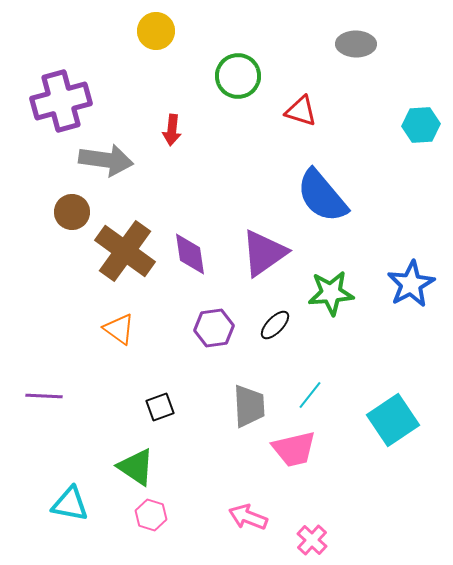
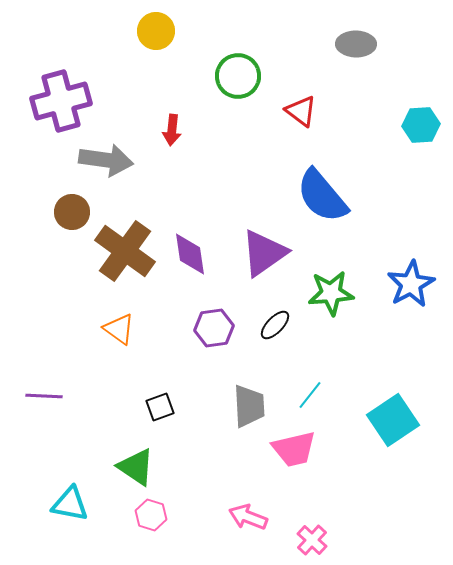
red triangle: rotated 20 degrees clockwise
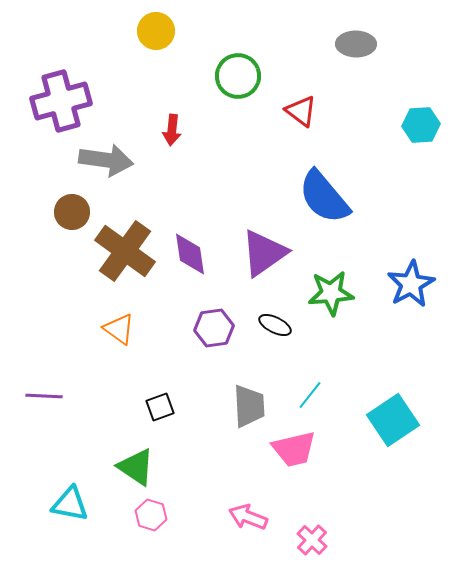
blue semicircle: moved 2 px right, 1 px down
black ellipse: rotated 72 degrees clockwise
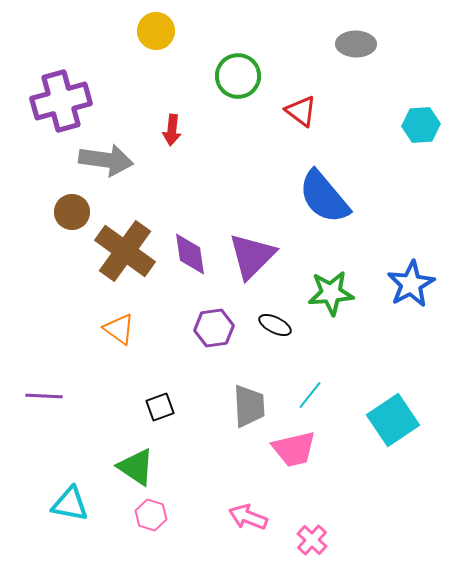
purple triangle: moved 12 px left, 3 px down; rotated 10 degrees counterclockwise
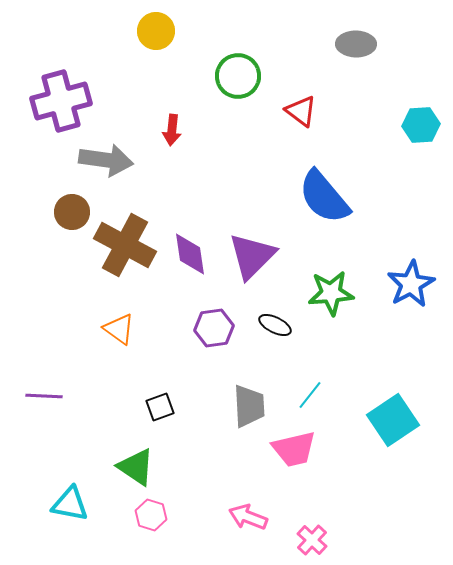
brown cross: moved 6 px up; rotated 8 degrees counterclockwise
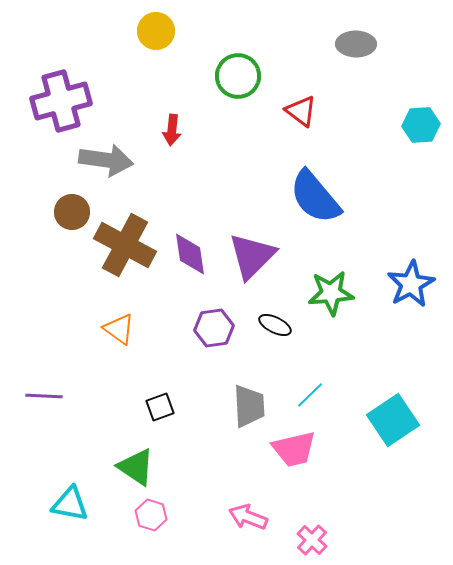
blue semicircle: moved 9 px left
cyan line: rotated 8 degrees clockwise
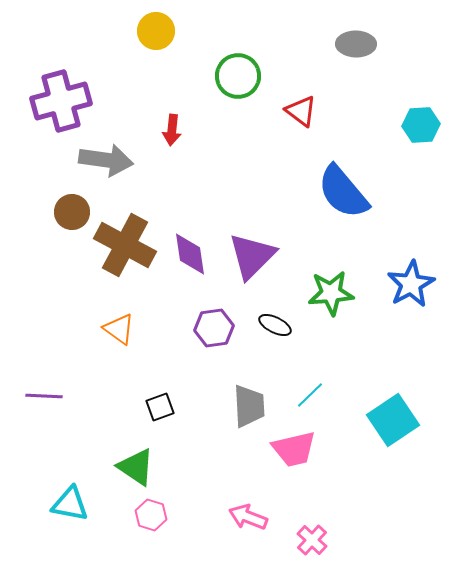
blue semicircle: moved 28 px right, 5 px up
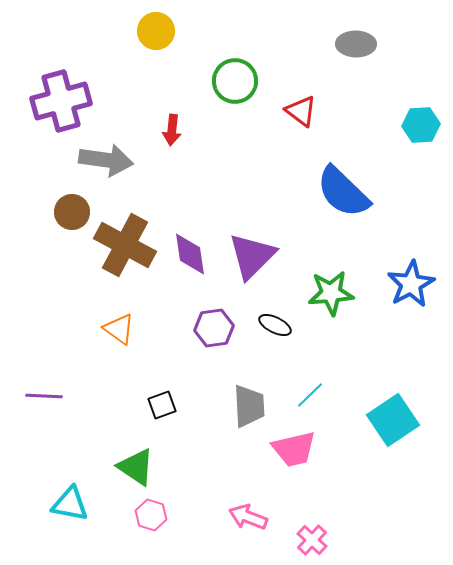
green circle: moved 3 px left, 5 px down
blue semicircle: rotated 6 degrees counterclockwise
black square: moved 2 px right, 2 px up
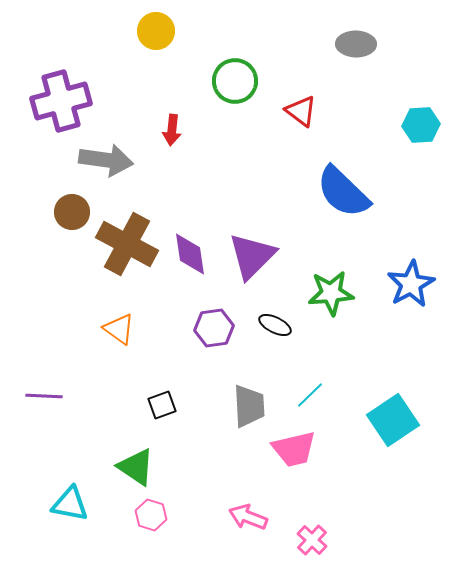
brown cross: moved 2 px right, 1 px up
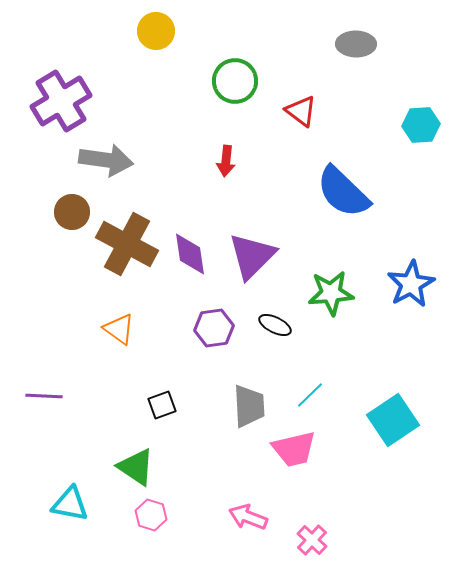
purple cross: rotated 16 degrees counterclockwise
red arrow: moved 54 px right, 31 px down
